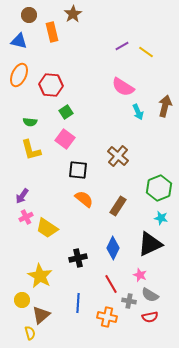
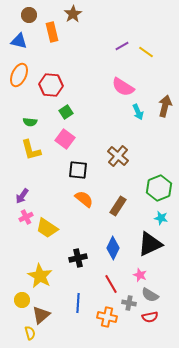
gray cross: moved 2 px down
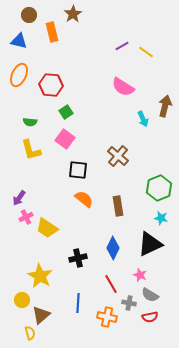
cyan arrow: moved 5 px right, 7 px down
purple arrow: moved 3 px left, 2 px down
brown rectangle: rotated 42 degrees counterclockwise
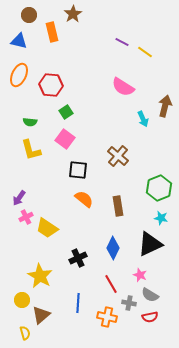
purple line: moved 4 px up; rotated 56 degrees clockwise
yellow line: moved 1 px left
black cross: rotated 12 degrees counterclockwise
yellow semicircle: moved 5 px left
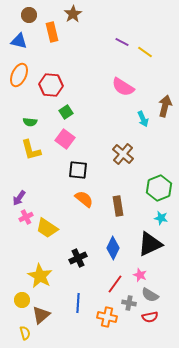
brown cross: moved 5 px right, 2 px up
red line: moved 4 px right; rotated 66 degrees clockwise
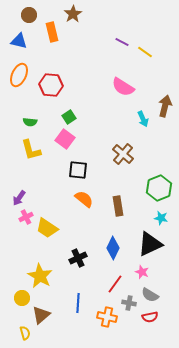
green square: moved 3 px right, 5 px down
pink star: moved 2 px right, 3 px up
yellow circle: moved 2 px up
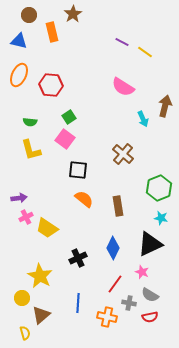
purple arrow: rotated 133 degrees counterclockwise
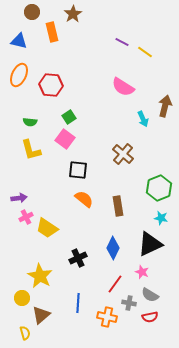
brown circle: moved 3 px right, 3 px up
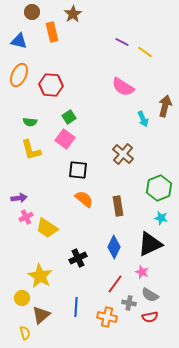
blue diamond: moved 1 px right, 1 px up
blue line: moved 2 px left, 4 px down
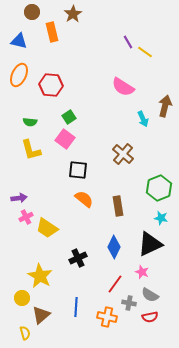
purple line: moved 6 px right; rotated 32 degrees clockwise
